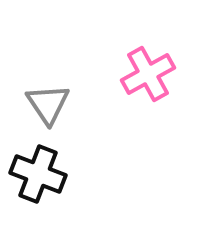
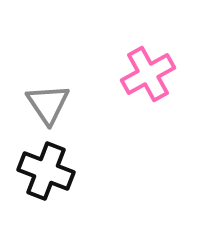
black cross: moved 8 px right, 3 px up
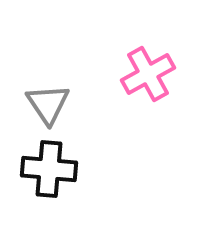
black cross: moved 3 px right, 2 px up; rotated 16 degrees counterclockwise
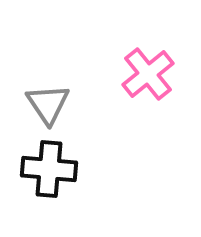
pink cross: rotated 10 degrees counterclockwise
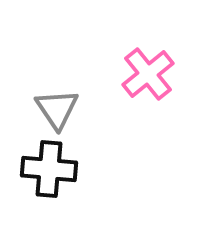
gray triangle: moved 9 px right, 5 px down
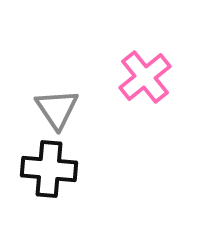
pink cross: moved 3 px left, 3 px down
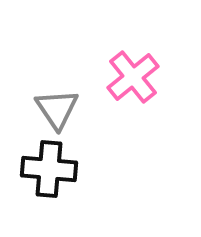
pink cross: moved 12 px left
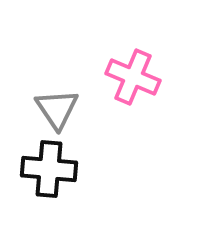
pink cross: rotated 28 degrees counterclockwise
